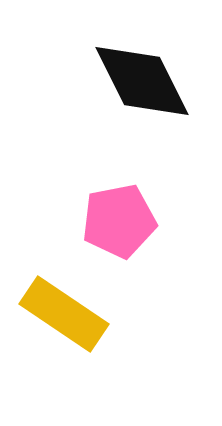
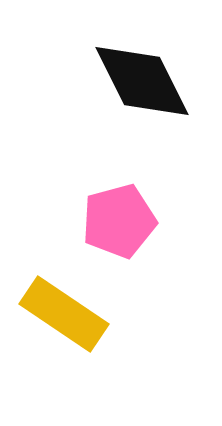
pink pentagon: rotated 4 degrees counterclockwise
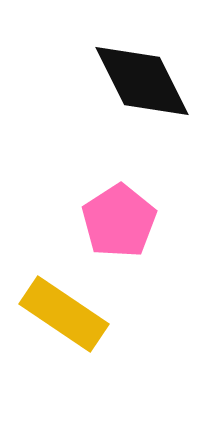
pink pentagon: rotated 18 degrees counterclockwise
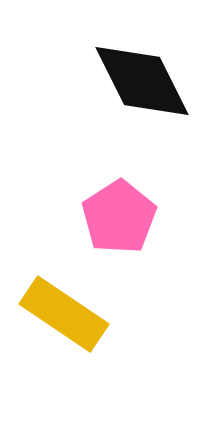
pink pentagon: moved 4 px up
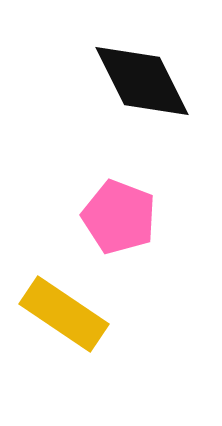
pink pentagon: rotated 18 degrees counterclockwise
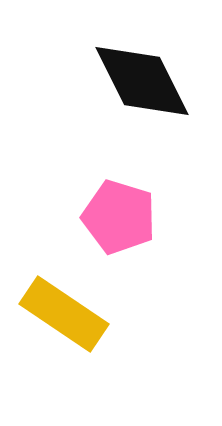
pink pentagon: rotated 4 degrees counterclockwise
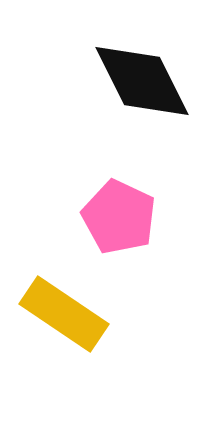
pink pentagon: rotated 8 degrees clockwise
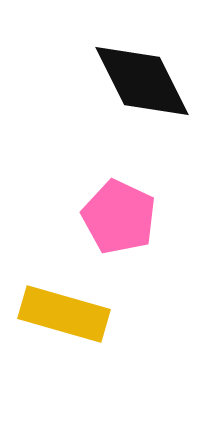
yellow rectangle: rotated 18 degrees counterclockwise
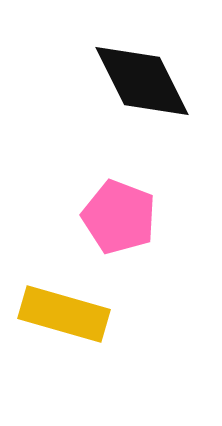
pink pentagon: rotated 4 degrees counterclockwise
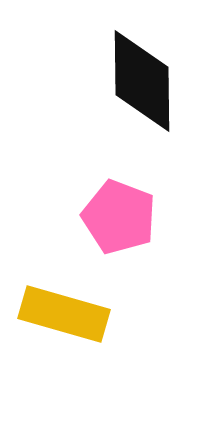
black diamond: rotated 26 degrees clockwise
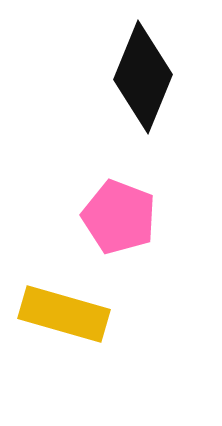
black diamond: moved 1 px right, 4 px up; rotated 23 degrees clockwise
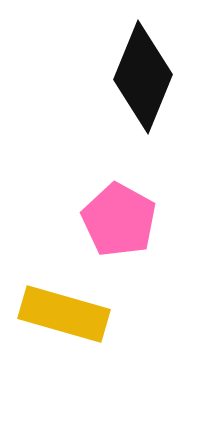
pink pentagon: moved 3 px down; rotated 8 degrees clockwise
